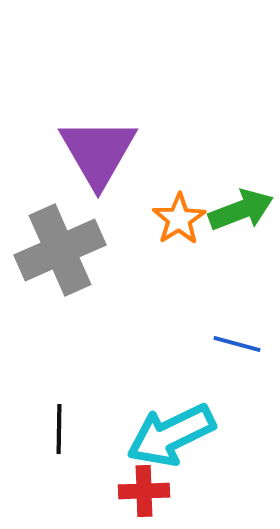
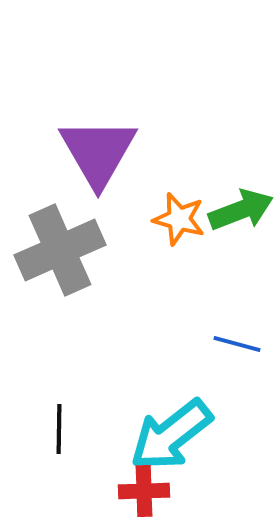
orange star: rotated 24 degrees counterclockwise
cyan arrow: rotated 12 degrees counterclockwise
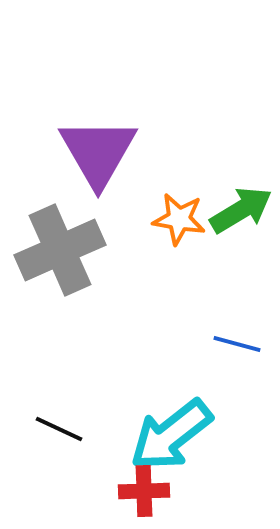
green arrow: rotated 10 degrees counterclockwise
orange star: rotated 6 degrees counterclockwise
black line: rotated 66 degrees counterclockwise
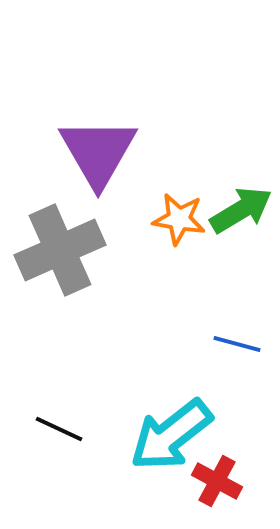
red cross: moved 73 px right, 10 px up; rotated 30 degrees clockwise
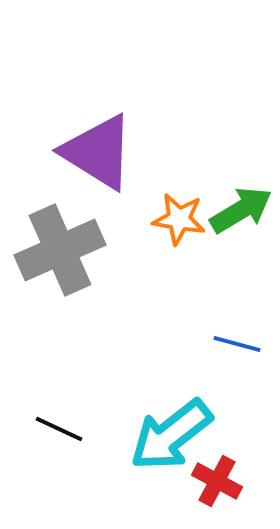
purple triangle: rotated 28 degrees counterclockwise
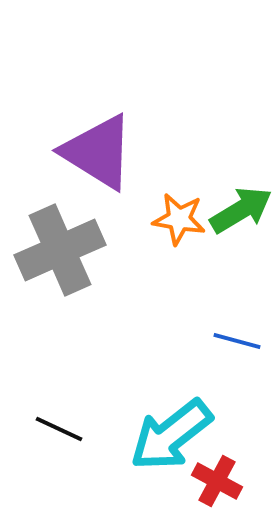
blue line: moved 3 px up
